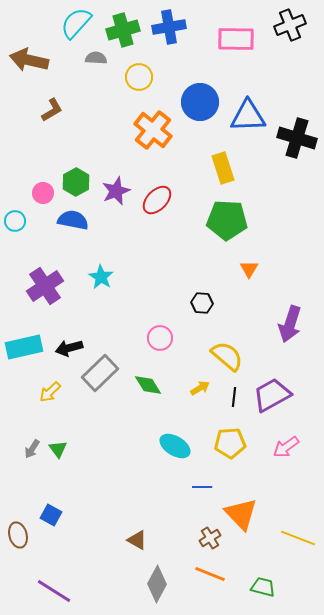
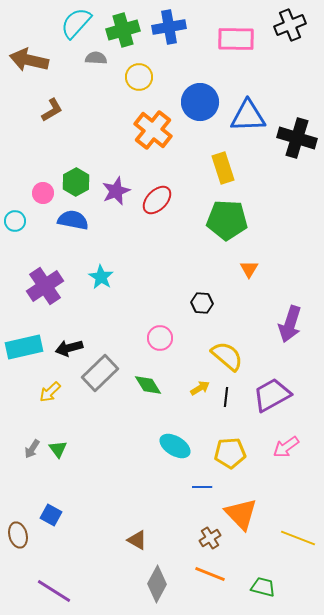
black line at (234, 397): moved 8 px left
yellow pentagon at (230, 443): moved 10 px down
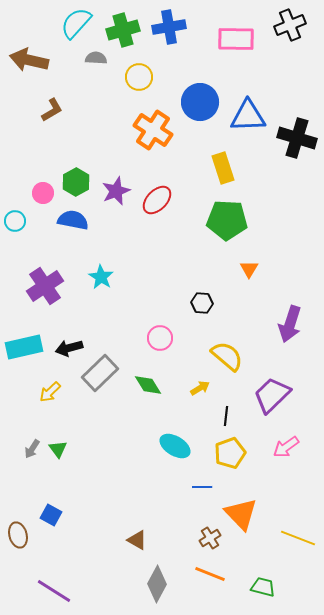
orange cross at (153, 130): rotated 6 degrees counterclockwise
purple trapezoid at (272, 395): rotated 15 degrees counterclockwise
black line at (226, 397): moved 19 px down
yellow pentagon at (230, 453): rotated 16 degrees counterclockwise
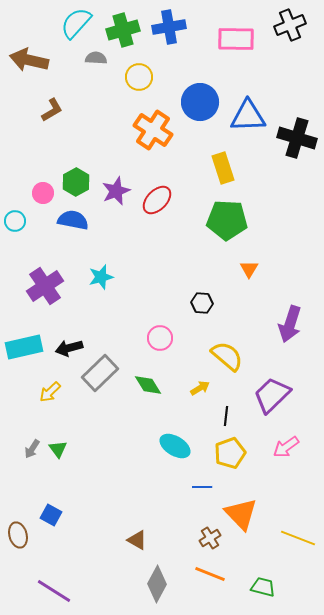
cyan star at (101, 277): rotated 25 degrees clockwise
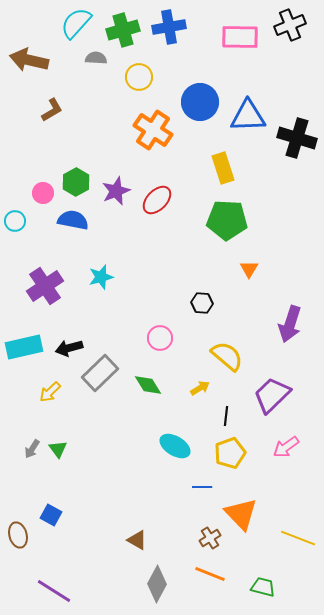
pink rectangle at (236, 39): moved 4 px right, 2 px up
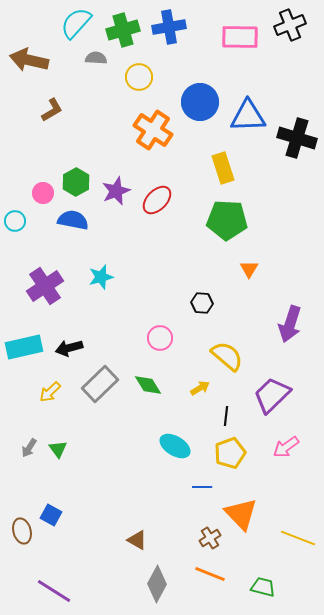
gray rectangle at (100, 373): moved 11 px down
gray arrow at (32, 449): moved 3 px left, 1 px up
brown ellipse at (18, 535): moved 4 px right, 4 px up
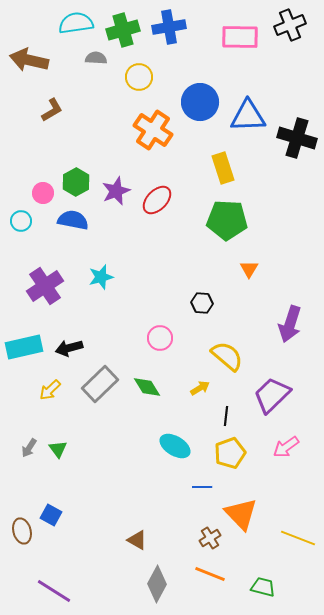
cyan semicircle at (76, 23): rotated 40 degrees clockwise
cyan circle at (15, 221): moved 6 px right
green diamond at (148, 385): moved 1 px left, 2 px down
yellow arrow at (50, 392): moved 2 px up
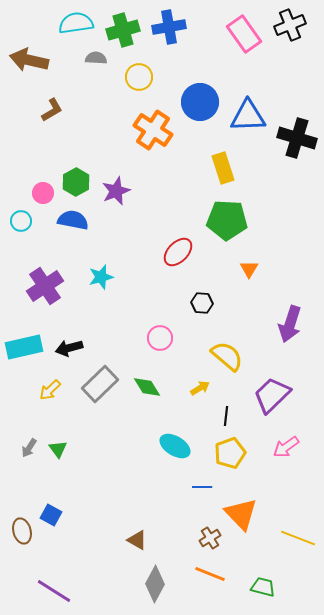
pink rectangle at (240, 37): moved 4 px right, 3 px up; rotated 54 degrees clockwise
red ellipse at (157, 200): moved 21 px right, 52 px down
gray diamond at (157, 584): moved 2 px left
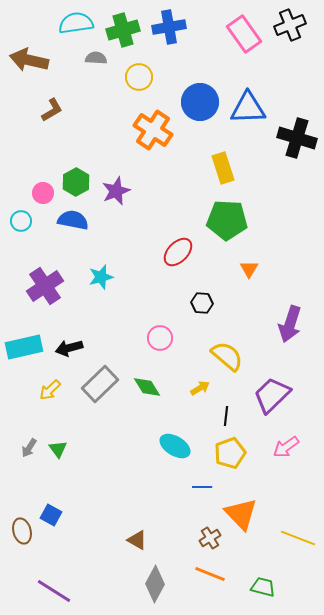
blue triangle at (248, 116): moved 8 px up
